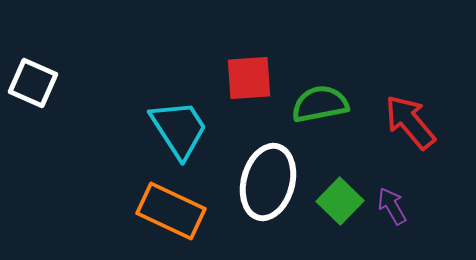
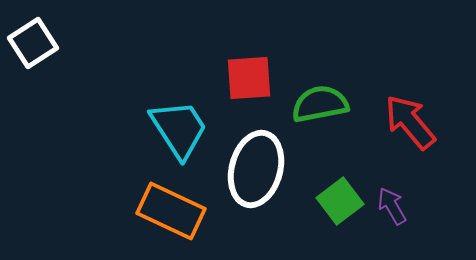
white square: moved 40 px up; rotated 33 degrees clockwise
white ellipse: moved 12 px left, 13 px up
green square: rotated 9 degrees clockwise
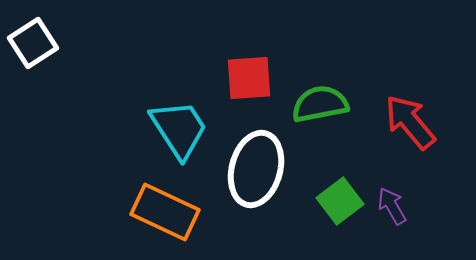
orange rectangle: moved 6 px left, 1 px down
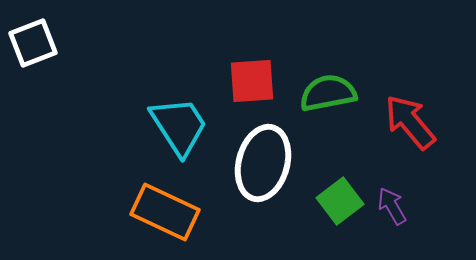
white square: rotated 12 degrees clockwise
red square: moved 3 px right, 3 px down
green semicircle: moved 8 px right, 11 px up
cyan trapezoid: moved 3 px up
white ellipse: moved 7 px right, 6 px up
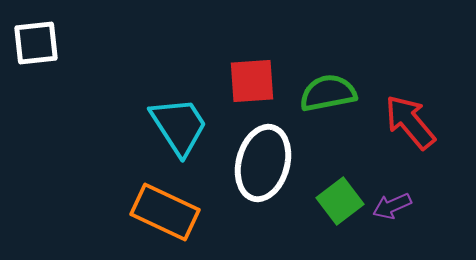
white square: moved 3 px right; rotated 15 degrees clockwise
purple arrow: rotated 84 degrees counterclockwise
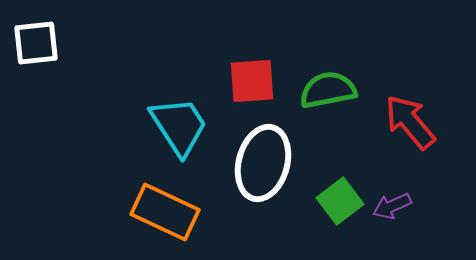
green semicircle: moved 3 px up
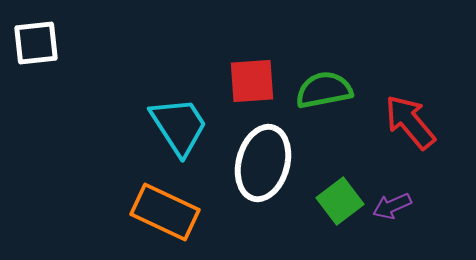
green semicircle: moved 4 px left
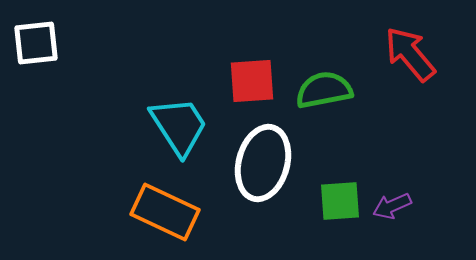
red arrow: moved 68 px up
green square: rotated 33 degrees clockwise
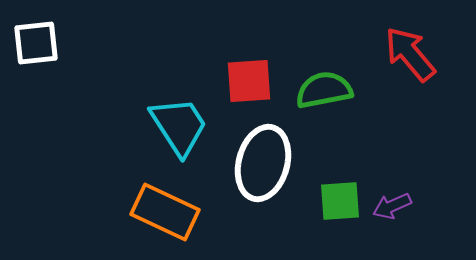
red square: moved 3 px left
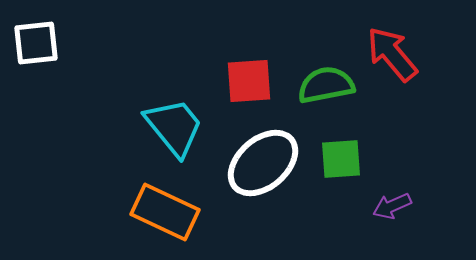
red arrow: moved 18 px left
green semicircle: moved 2 px right, 5 px up
cyan trapezoid: moved 5 px left, 1 px down; rotated 6 degrees counterclockwise
white ellipse: rotated 34 degrees clockwise
green square: moved 1 px right, 42 px up
